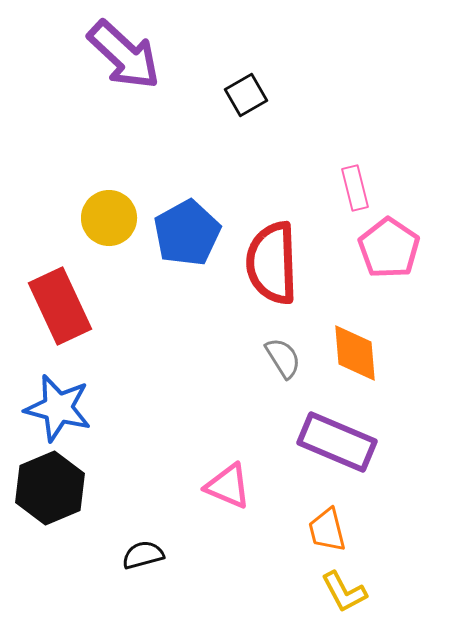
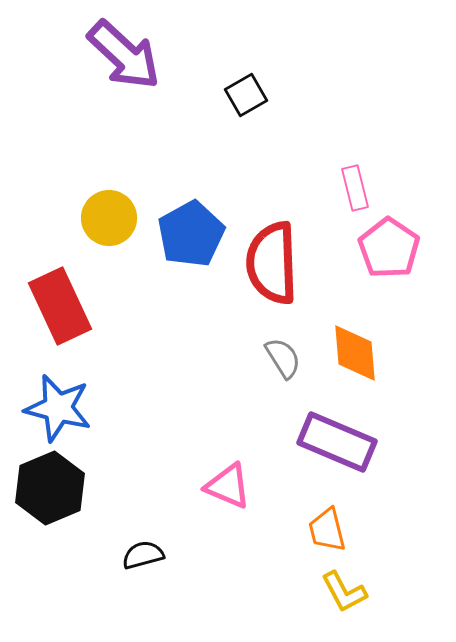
blue pentagon: moved 4 px right, 1 px down
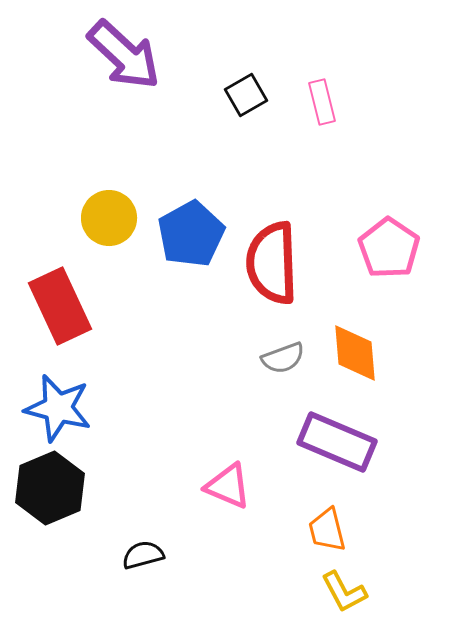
pink rectangle: moved 33 px left, 86 px up
gray semicircle: rotated 102 degrees clockwise
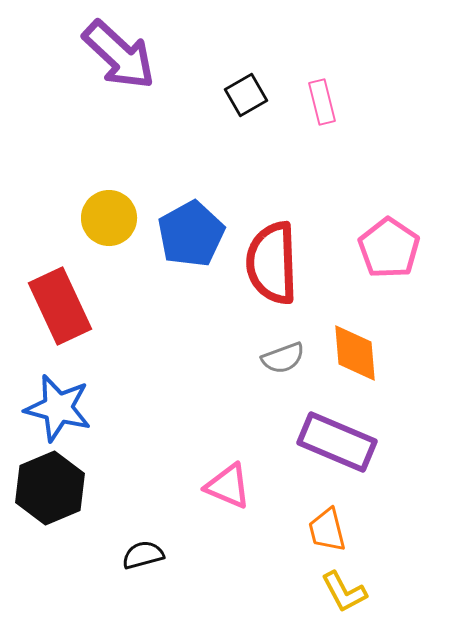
purple arrow: moved 5 px left
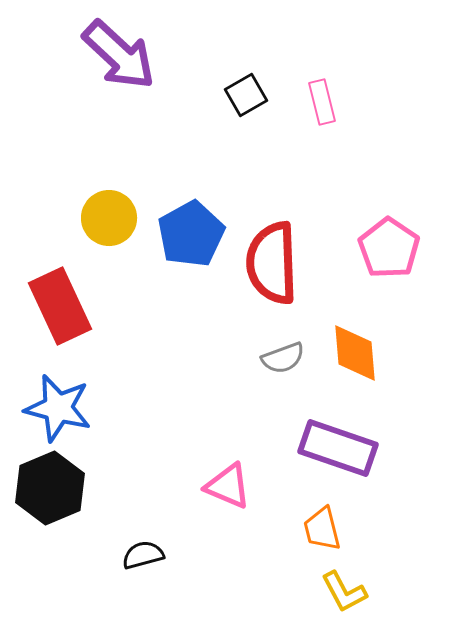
purple rectangle: moved 1 px right, 6 px down; rotated 4 degrees counterclockwise
orange trapezoid: moved 5 px left, 1 px up
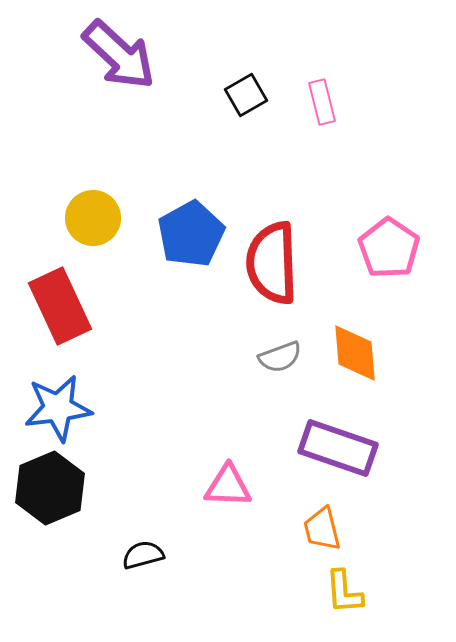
yellow circle: moved 16 px left
gray semicircle: moved 3 px left, 1 px up
blue star: rotated 22 degrees counterclockwise
pink triangle: rotated 21 degrees counterclockwise
yellow L-shape: rotated 24 degrees clockwise
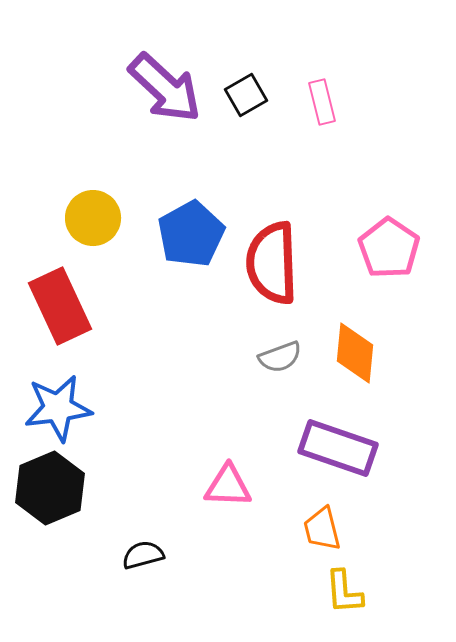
purple arrow: moved 46 px right, 33 px down
orange diamond: rotated 10 degrees clockwise
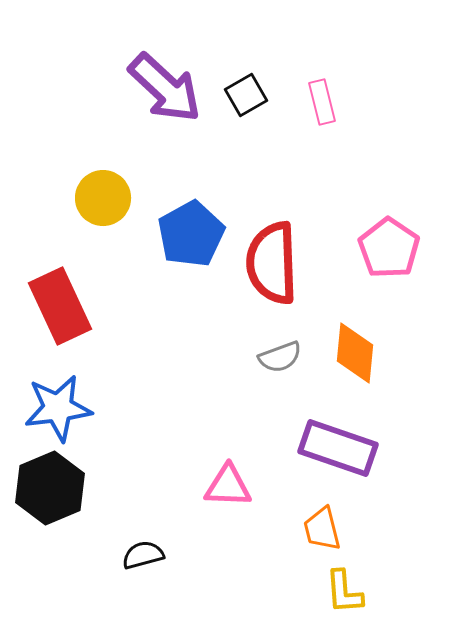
yellow circle: moved 10 px right, 20 px up
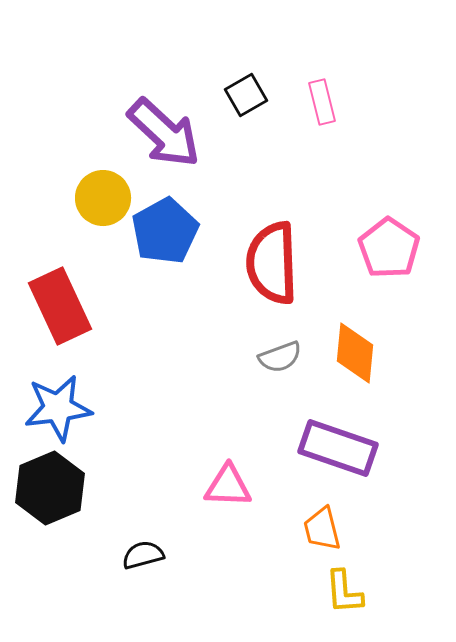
purple arrow: moved 1 px left, 45 px down
blue pentagon: moved 26 px left, 3 px up
